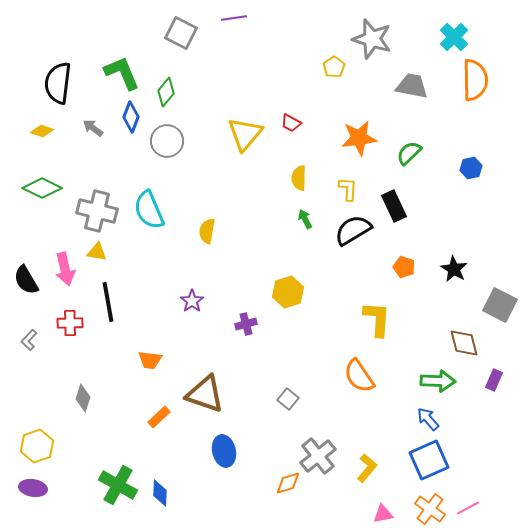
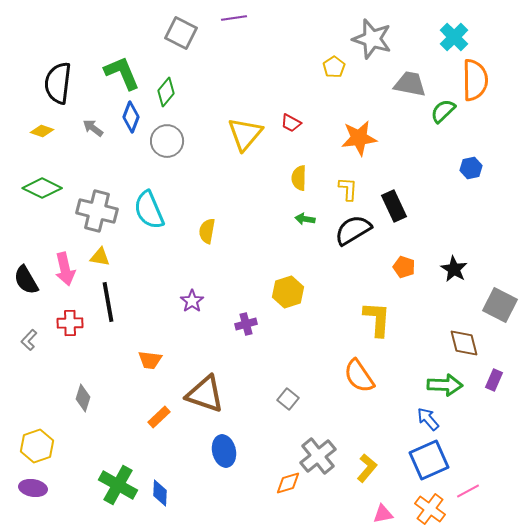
gray trapezoid at (412, 86): moved 2 px left, 2 px up
green semicircle at (409, 153): moved 34 px right, 42 px up
green arrow at (305, 219): rotated 54 degrees counterclockwise
yellow triangle at (97, 252): moved 3 px right, 5 px down
green arrow at (438, 381): moved 7 px right, 4 px down
pink line at (468, 508): moved 17 px up
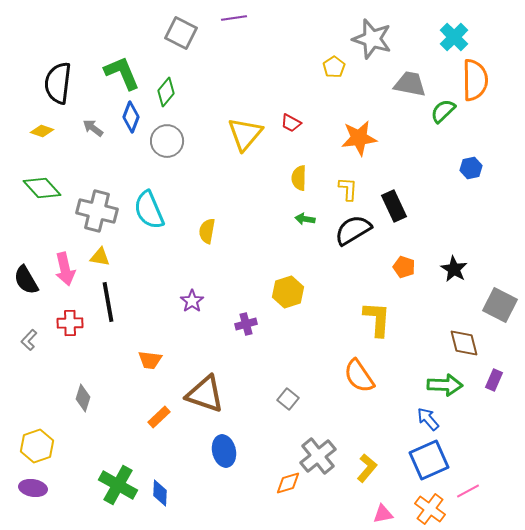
green diamond at (42, 188): rotated 21 degrees clockwise
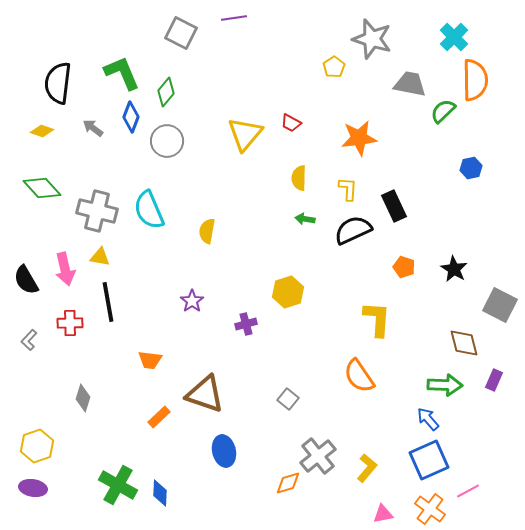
black semicircle at (353, 230): rotated 6 degrees clockwise
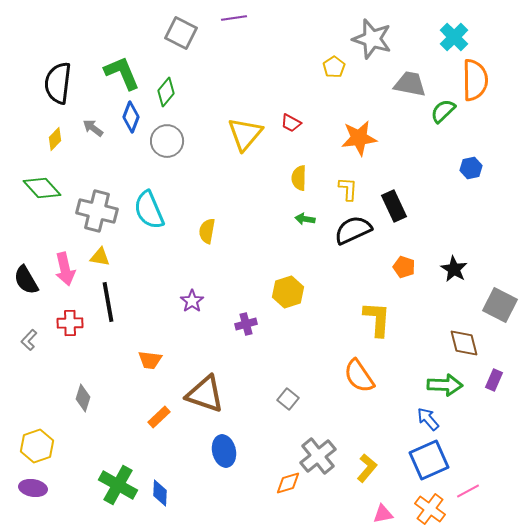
yellow diamond at (42, 131): moved 13 px right, 8 px down; rotated 65 degrees counterclockwise
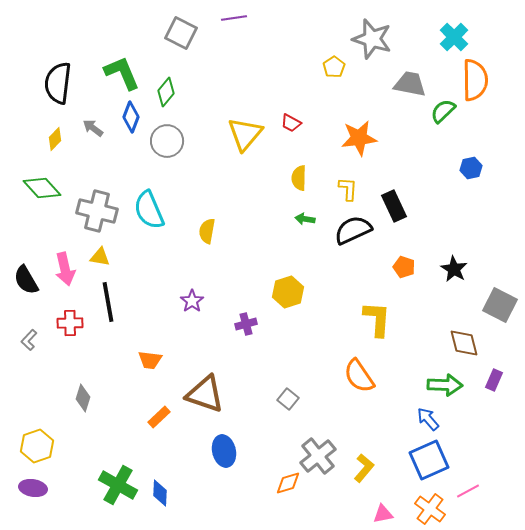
yellow L-shape at (367, 468): moved 3 px left
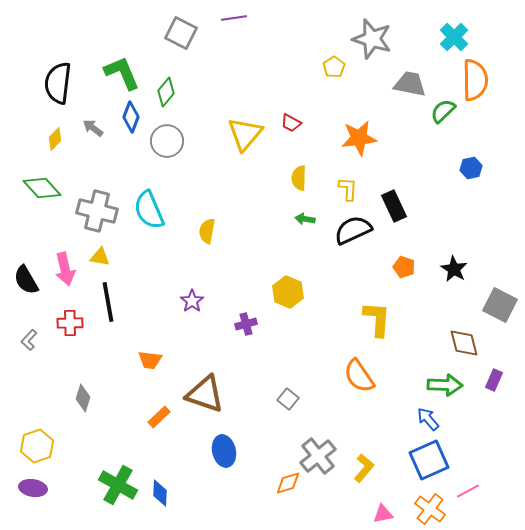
yellow hexagon at (288, 292): rotated 20 degrees counterclockwise
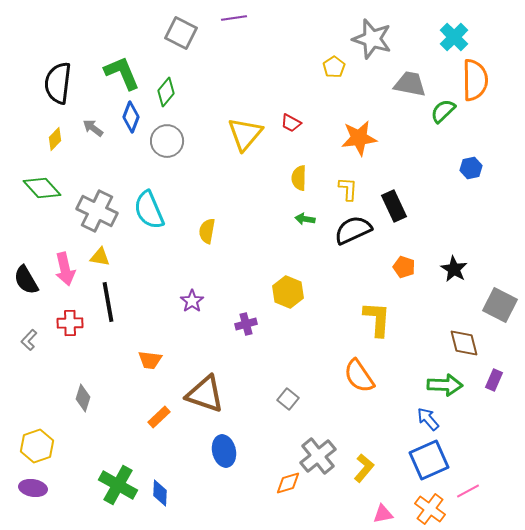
gray cross at (97, 211): rotated 12 degrees clockwise
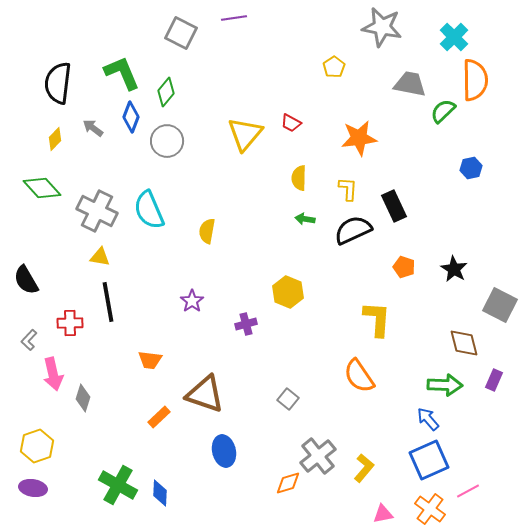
gray star at (372, 39): moved 10 px right, 12 px up; rotated 6 degrees counterclockwise
pink arrow at (65, 269): moved 12 px left, 105 px down
